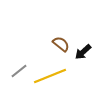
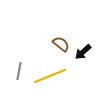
gray line: rotated 42 degrees counterclockwise
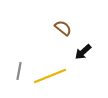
brown semicircle: moved 2 px right, 16 px up
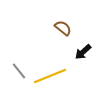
gray line: rotated 48 degrees counterclockwise
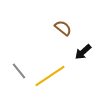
yellow line: rotated 12 degrees counterclockwise
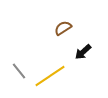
brown semicircle: rotated 72 degrees counterclockwise
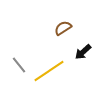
gray line: moved 6 px up
yellow line: moved 1 px left, 5 px up
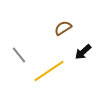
gray line: moved 10 px up
